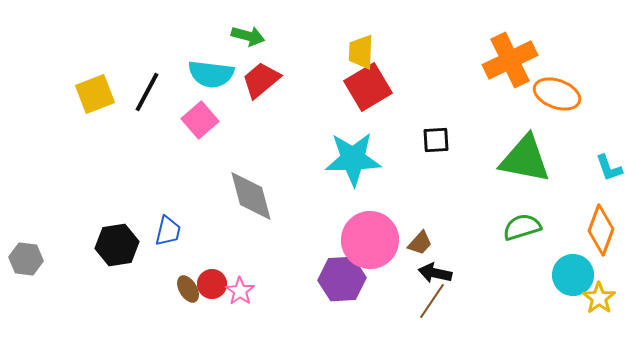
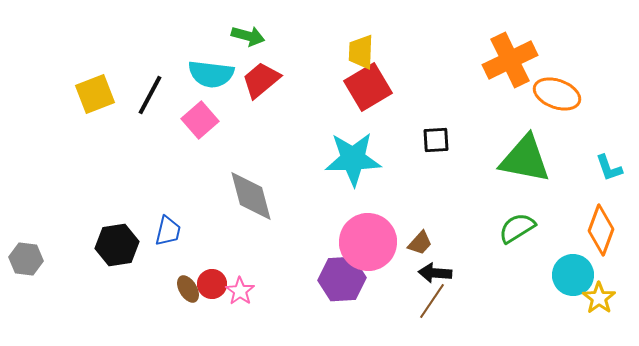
black line: moved 3 px right, 3 px down
green semicircle: moved 5 px left, 1 px down; rotated 15 degrees counterclockwise
pink circle: moved 2 px left, 2 px down
black arrow: rotated 8 degrees counterclockwise
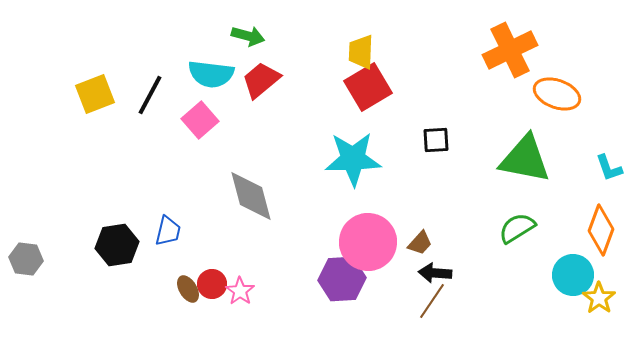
orange cross: moved 10 px up
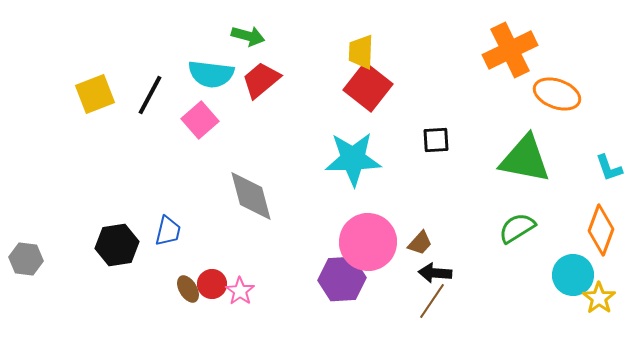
red square: rotated 21 degrees counterclockwise
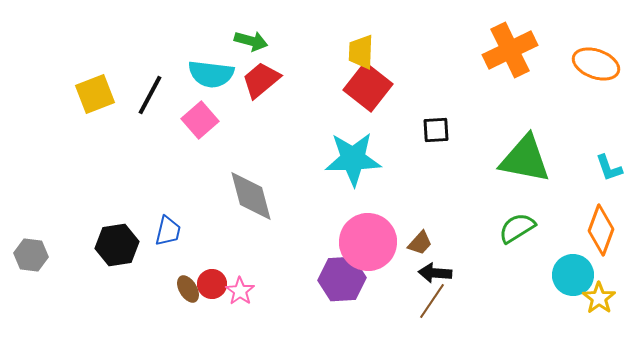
green arrow: moved 3 px right, 5 px down
orange ellipse: moved 39 px right, 30 px up
black square: moved 10 px up
gray hexagon: moved 5 px right, 4 px up
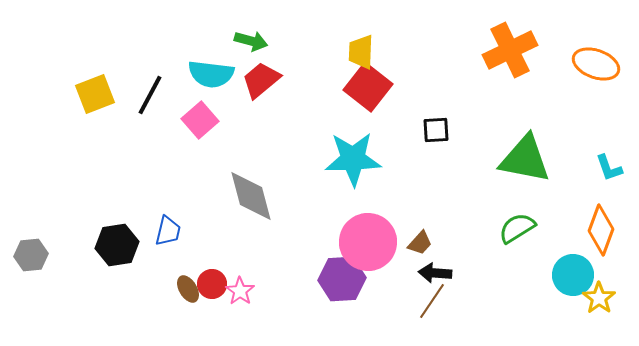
gray hexagon: rotated 12 degrees counterclockwise
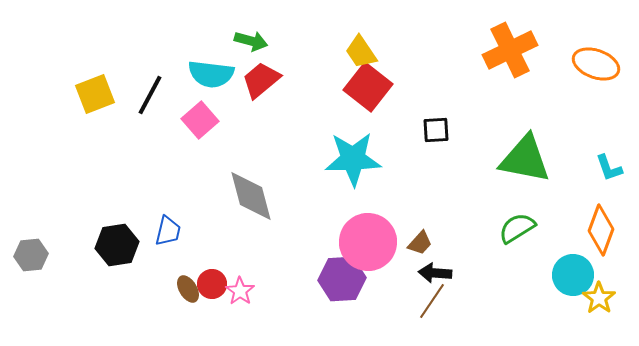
yellow trapezoid: rotated 36 degrees counterclockwise
